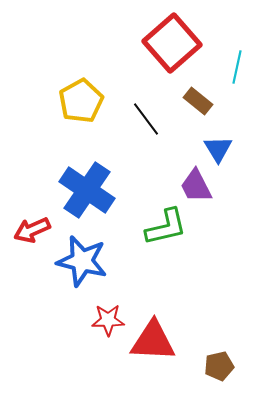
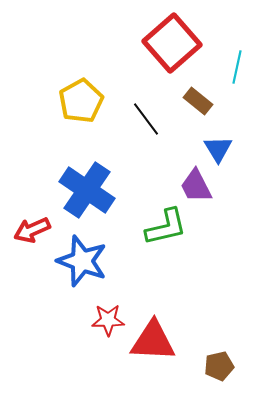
blue star: rotated 6 degrees clockwise
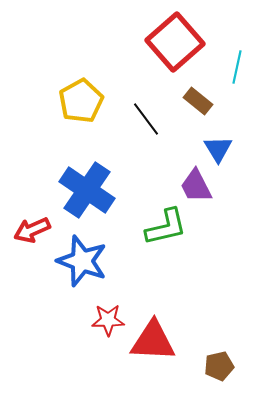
red square: moved 3 px right, 1 px up
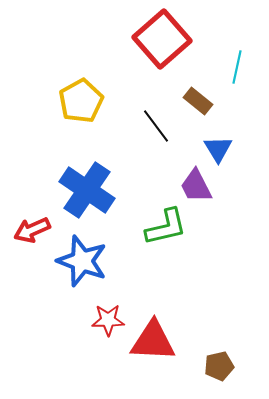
red square: moved 13 px left, 3 px up
black line: moved 10 px right, 7 px down
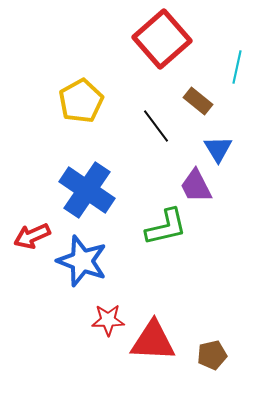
red arrow: moved 6 px down
brown pentagon: moved 7 px left, 11 px up
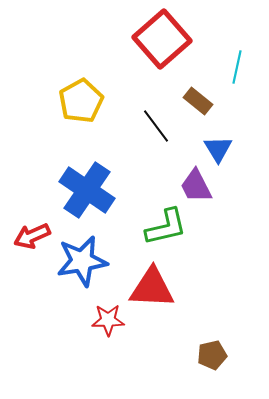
blue star: rotated 30 degrees counterclockwise
red triangle: moved 1 px left, 53 px up
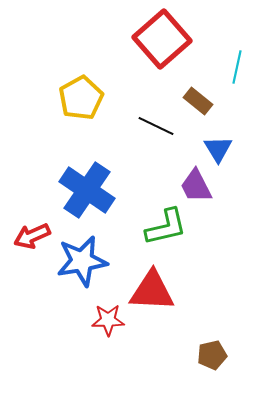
yellow pentagon: moved 3 px up
black line: rotated 27 degrees counterclockwise
red triangle: moved 3 px down
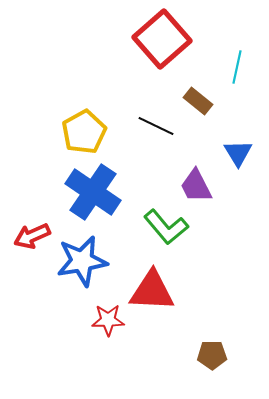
yellow pentagon: moved 3 px right, 34 px down
blue triangle: moved 20 px right, 4 px down
blue cross: moved 6 px right, 2 px down
green L-shape: rotated 63 degrees clockwise
brown pentagon: rotated 12 degrees clockwise
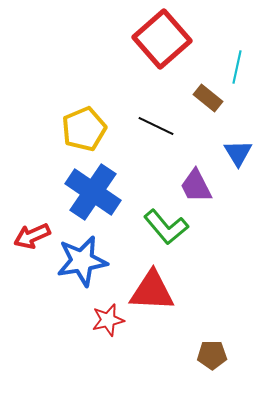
brown rectangle: moved 10 px right, 3 px up
yellow pentagon: moved 3 px up; rotated 6 degrees clockwise
red star: rotated 12 degrees counterclockwise
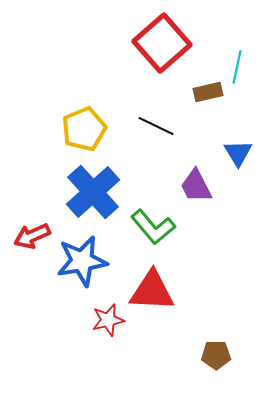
red square: moved 4 px down
brown rectangle: moved 6 px up; rotated 52 degrees counterclockwise
blue cross: rotated 14 degrees clockwise
green L-shape: moved 13 px left
brown pentagon: moved 4 px right
